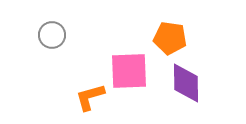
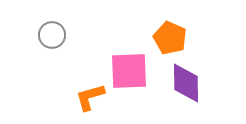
orange pentagon: rotated 16 degrees clockwise
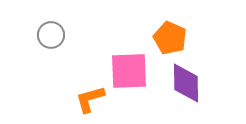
gray circle: moved 1 px left
orange L-shape: moved 2 px down
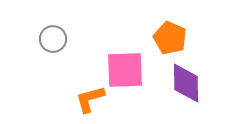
gray circle: moved 2 px right, 4 px down
pink square: moved 4 px left, 1 px up
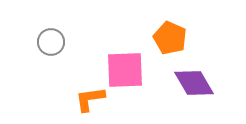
gray circle: moved 2 px left, 3 px down
purple diamond: moved 8 px right; rotated 30 degrees counterclockwise
orange L-shape: rotated 8 degrees clockwise
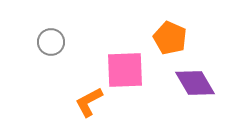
purple diamond: moved 1 px right
orange L-shape: moved 1 px left, 3 px down; rotated 20 degrees counterclockwise
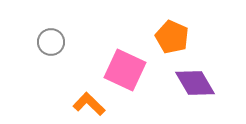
orange pentagon: moved 2 px right, 1 px up
pink square: rotated 27 degrees clockwise
orange L-shape: moved 2 px down; rotated 72 degrees clockwise
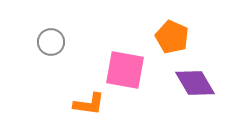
pink square: rotated 15 degrees counterclockwise
orange L-shape: rotated 144 degrees clockwise
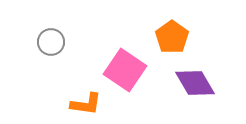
orange pentagon: rotated 12 degrees clockwise
pink square: rotated 24 degrees clockwise
orange L-shape: moved 3 px left
